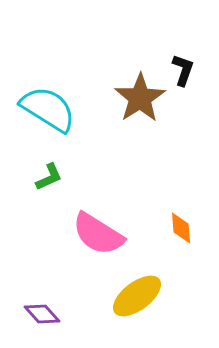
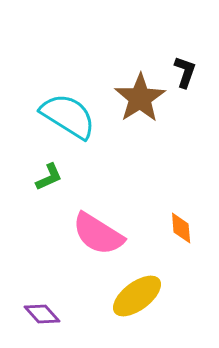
black L-shape: moved 2 px right, 2 px down
cyan semicircle: moved 20 px right, 7 px down
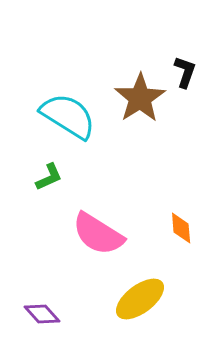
yellow ellipse: moved 3 px right, 3 px down
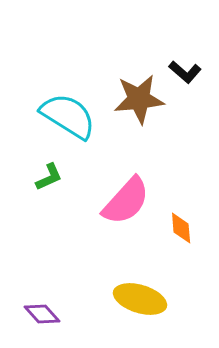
black L-shape: rotated 112 degrees clockwise
brown star: moved 1 px left, 1 px down; rotated 27 degrees clockwise
pink semicircle: moved 28 px right, 33 px up; rotated 80 degrees counterclockwise
yellow ellipse: rotated 54 degrees clockwise
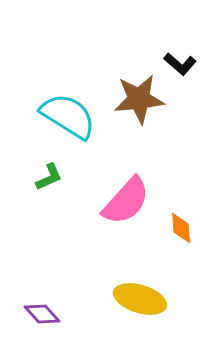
black L-shape: moved 5 px left, 8 px up
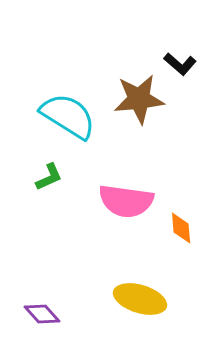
pink semicircle: rotated 56 degrees clockwise
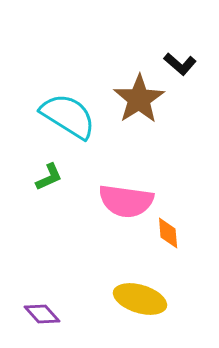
brown star: rotated 27 degrees counterclockwise
orange diamond: moved 13 px left, 5 px down
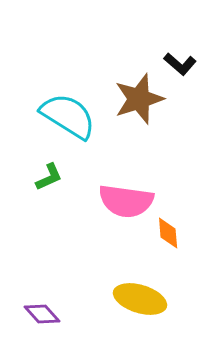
brown star: rotated 15 degrees clockwise
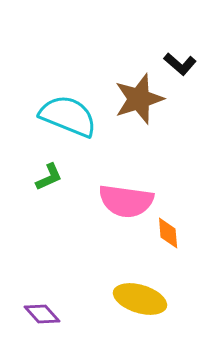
cyan semicircle: rotated 10 degrees counterclockwise
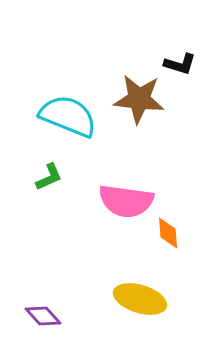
black L-shape: rotated 24 degrees counterclockwise
brown star: rotated 24 degrees clockwise
purple diamond: moved 1 px right, 2 px down
